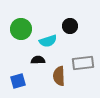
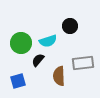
green circle: moved 14 px down
black semicircle: rotated 48 degrees counterclockwise
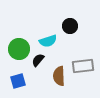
green circle: moved 2 px left, 6 px down
gray rectangle: moved 3 px down
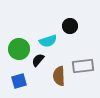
blue square: moved 1 px right
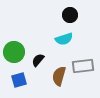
black circle: moved 11 px up
cyan semicircle: moved 16 px right, 2 px up
green circle: moved 5 px left, 3 px down
brown semicircle: rotated 18 degrees clockwise
blue square: moved 1 px up
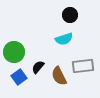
black semicircle: moved 7 px down
brown semicircle: rotated 42 degrees counterclockwise
blue square: moved 3 px up; rotated 21 degrees counterclockwise
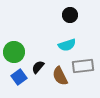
cyan semicircle: moved 3 px right, 6 px down
brown semicircle: moved 1 px right
